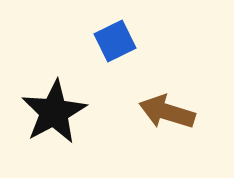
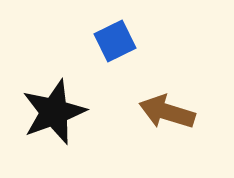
black star: rotated 8 degrees clockwise
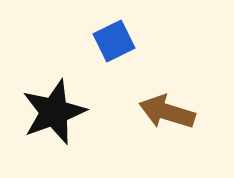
blue square: moved 1 px left
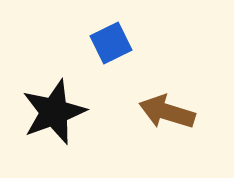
blue square: moved 3 px left, 2 px down
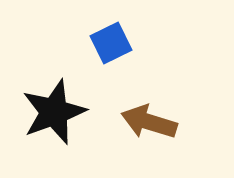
brown arrow: moved 18 px left, 10 px down
